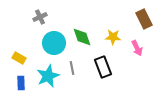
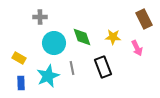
gray cross: rotated 24 degrees clockwise
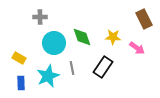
pink arrow: rotated 28 degrees counterclockwise
black rectangle: rotated 55 degrees clockwise
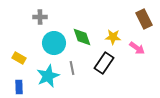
black rectangle: moved 1 px right, 4 px up
blue rectangle: moved 2 px left, 4 px down
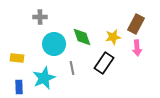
brown rectangle: moved 8 px left, 5 px down; rotated 54 degrees clockwise
yellow star: rotated 14 degrees counterclockwise
cyan circle: moved 1 px down
pink arrow: rotated 49 degrees clockwise
yellow rectangle: moved 2 px left; rotated 24 degrees counterclockwise
cyan star: moved 4 px left, 2 px down
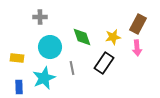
brown rectangle: moved 2 px right
cyan circle: moved 4 px left, 3 px down
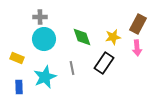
cyan circle: moved 6 px left, 8 px up
yellow rectangle: rotated 16 degrees clockwise
cyan star: moved 1 px right, 1 px up
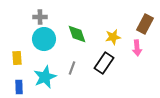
brown rectangle: moved 7 px right
green diamond: moved 5 px left, 3 px up
yellow rectangle: rotated 64 degrees clockwise
gray line: rotated 32 degrees clockwise
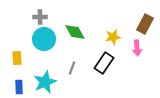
green diamond: moved 2 px left, 2 px up; rotated 10 degrees counterclockwise
cyan star: moved 5 px down
